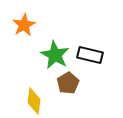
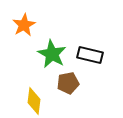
green star: moved 3 px left, 1 px up
brown pentagon: rotated 20 degrees clockwise
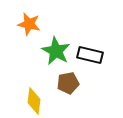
orange star: moved 5 px right, 1 px up; rotated 30 degrees counterclockwise
green star: moved 4 px right, 3 px up
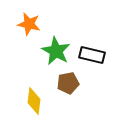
black rectangle: moved 2 px right
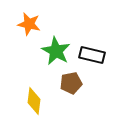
brown pentagon: moved 3 px right
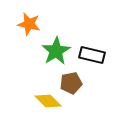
green star: rotated 12 degrees clockwise
yellow diamond: moved 14 px right; rotated 52 degrees counterclockwise
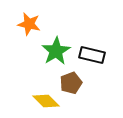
brown pentagon: rotated 10 degrees counterclockwise
yellow diamond: moved 2 px left
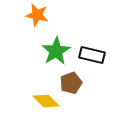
orange star: moved 8 px right, 9 px up
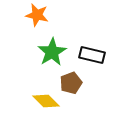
green star: moved 4 px left, 1 px down
